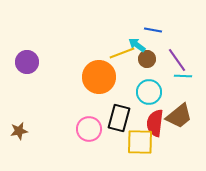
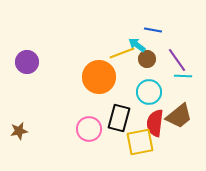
yellow square: rotated 12 degrees counterclockwise
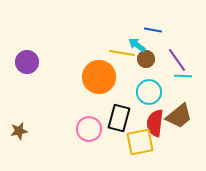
yellow line: rotated 30 degrees clockwise
brown circle: moved 1 px left
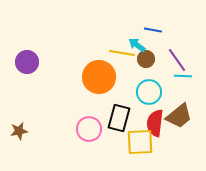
yellow square: rotated 8 degrees clockwise
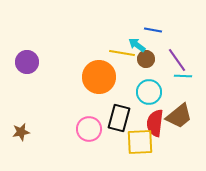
brown star: moved 2 px right, 1 px down
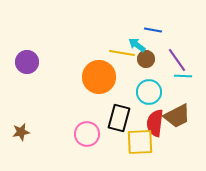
brown trapezoid: moved 2 px left; rotated 12 degrees clockwise
pink circle: moved 2 px left, 5 px down
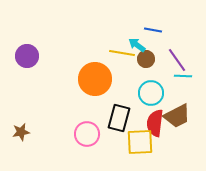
purple circle: moved 6 px up
orange circle: moved 4 px left, 2 px down
cyan circle: moved 2 px right, 1 px down
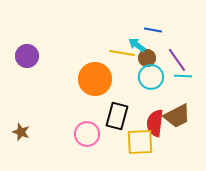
brown circle: moved 1 px right, 1 px up
cyan circle: moved 16 px up
black rectangle: moved 2 px left, 2 px up
brown star: rotated 30 degrees clockwise
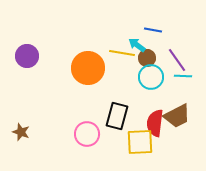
orange circle: moved 7 px left, 11 px up
